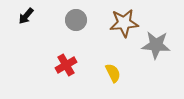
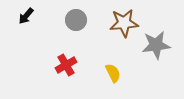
gray star: rotated 12 degrees counterclockwise
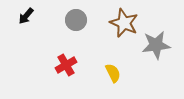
brown star: rotated 28 degrees clockwise
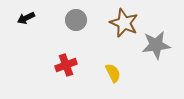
black arrow: moved 2 px down; rotated 24 degrees clockwise
red cross: rotated 10 degrees clockwise
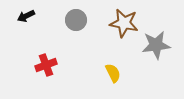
black arrow: moved 2 px up
brown star: rotated 12 degrees counterclockwise
red cross: moved 20 px left
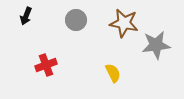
black arrow: rotated 42 degrees counterclockwise
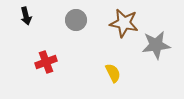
black arrow: rotated 36 degrees counterclockwise
red cross: moved 3 px up
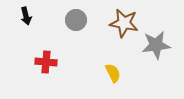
red cross: rotated 25 degrees clockwise
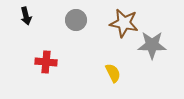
gray star: moved 4 px left; rotated 8 degrees clockwise
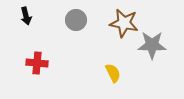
red cross: moved 9 px left, 1 px down
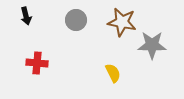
brown star: moved 2 px left, 1 px up
